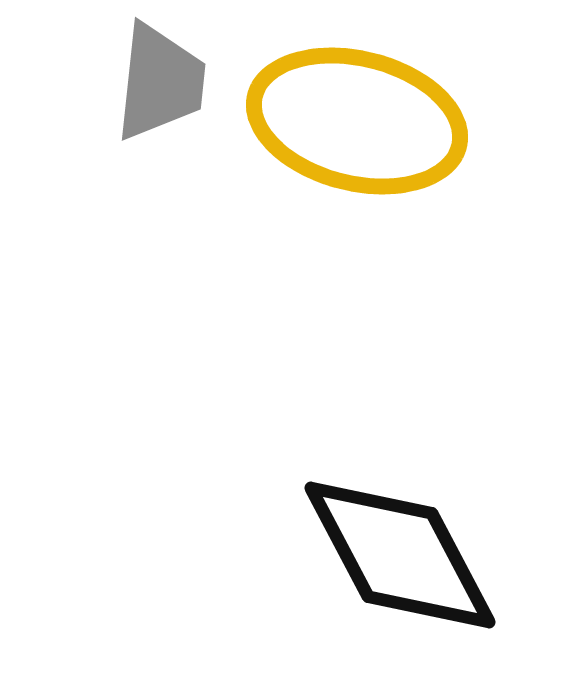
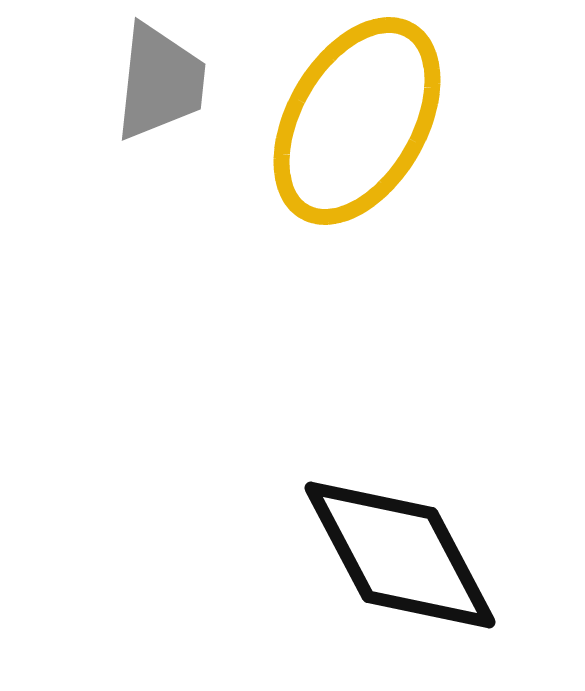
yellow ellipse: rotated 74 degrees counterclockwise
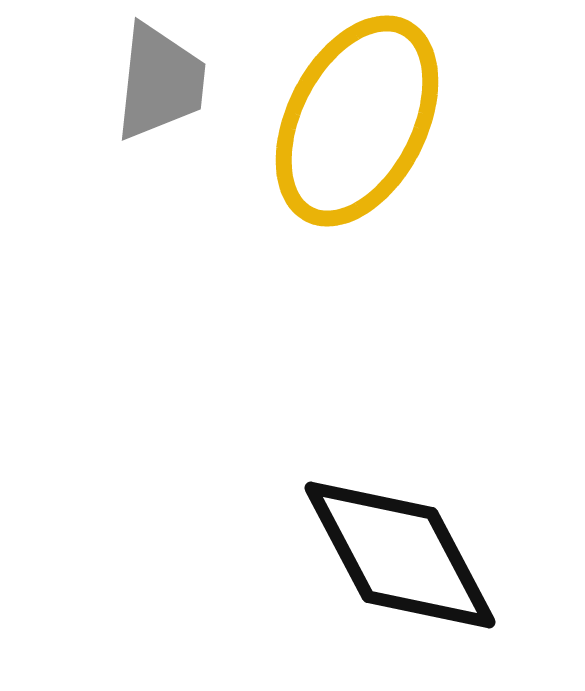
yellow ellipse: rotated 3 degrees counterclockwise
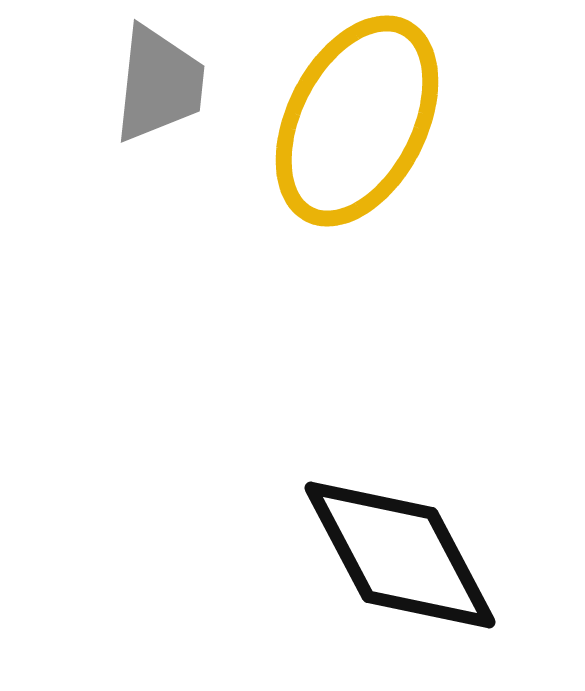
gray trapezoid: moved 1 px left, 2 px down
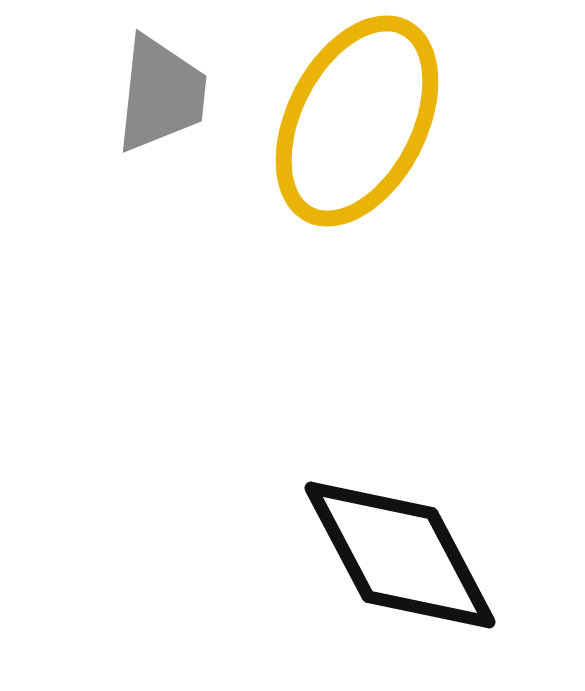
gray trapezoid: moved 2 px right, 10 px down
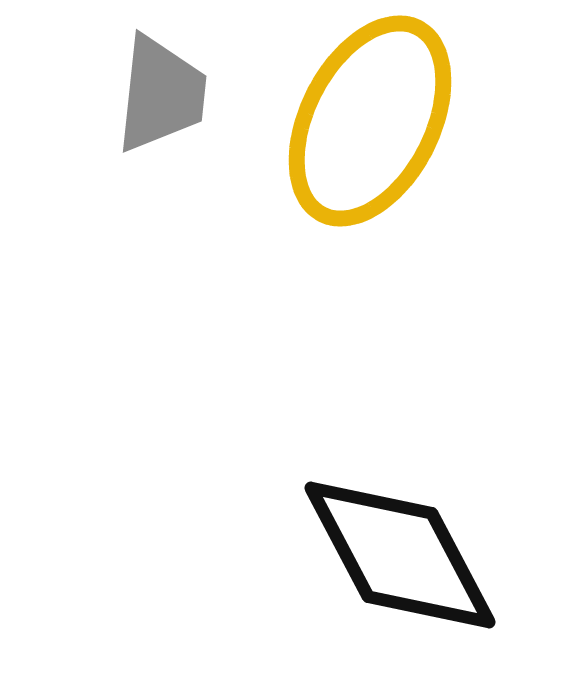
yellow ellipse: moved 13 px right
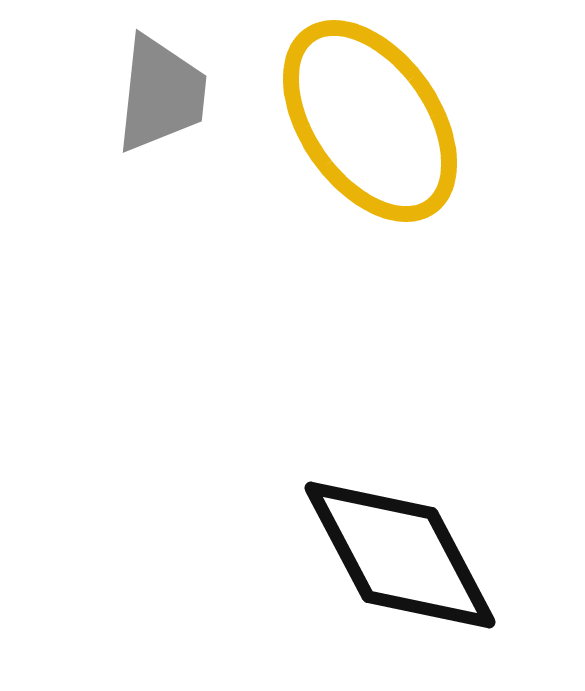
yellow ellipse: rotated 62 degrees counterclockwise
